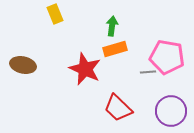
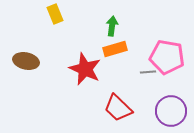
brown ellipse: moved 3 px right, 4 px up
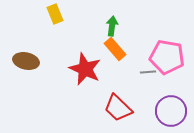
orange rectangle: rotated 65 degrees clockwise
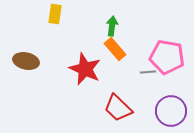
yellow rectangle: rotated 30 degrees clockwise
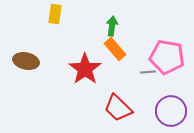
red star: rotated 12 degrees clockwise
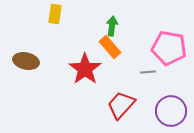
orange rectangle: moved 5 px left, 2 px up
pink pentagon: moved 2 px right, 9 px up
red trapezoid: moved 3 px right, 3 px up; rotated 88 degrees clockwise
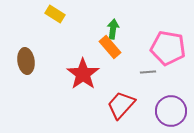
yellow rectangle: rotated 66 degrees counterclockwise
green arrow: moved 1 px right, 3 px down
pink pentagon: moved 1 px left
brown ellipse: rotated 70 degrees clockwise
red star: moved 2 px left, 5 px down
